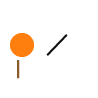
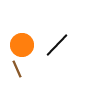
brown line: moved 1 px left; rotated 24 degrees counterclockwise
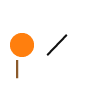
brown line: rotated 24 degrees clockwise
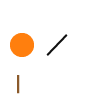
brown line: moved 1 px right, 15 px down
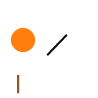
orange circle: moved 1 px right, 5 px up
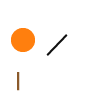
brown line: moved 3 px up
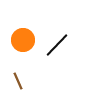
brown line: rotated 24 degrees counterclockwise
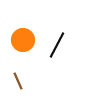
black line: rotated 16 degrees counterclockwise
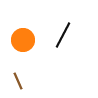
black line: moved 6 px right, 10 px up
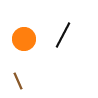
orange circle: moved 1 px right, 1 px up
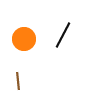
brown line: rotated 18 degrees clockwise
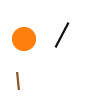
black line: moved 1 px left
